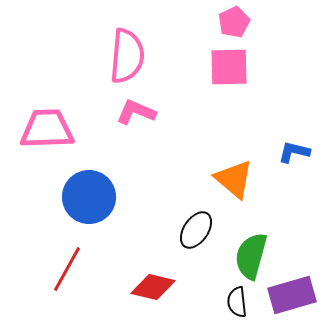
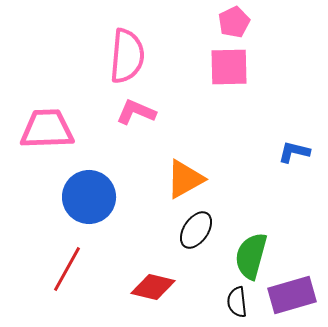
orange triangle: moved 49 px left; rotated 51 degrees clockwise
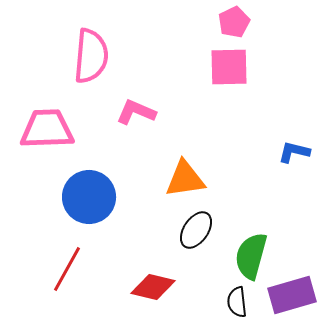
pink semicircle: moved 36 px left
orange triangle: rotated 21 degrees clockwise
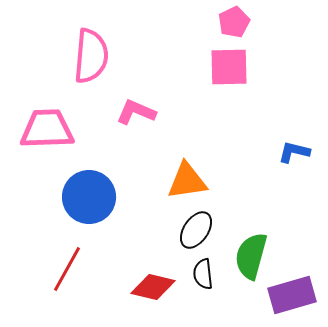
orange triangle: moved 2 px right, 2 px down
black semicircle: moved 34 px left, 28 px up
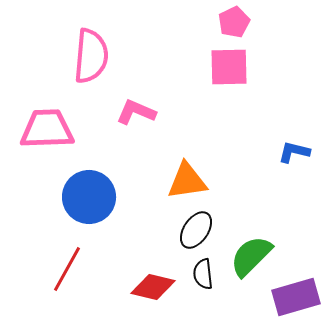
green semicircle: rotated 30 degrees clockwise
purple rectangle: moved 4 px right, 2 px down
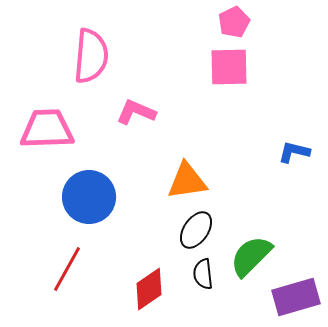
red diamond: moved 4 px left, 2 px down; rotated 48 degrees counterclockwise
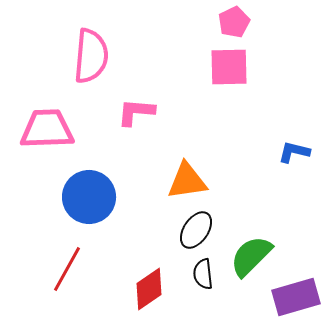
pink L-shape: rotated 18 degrees counterclockwise
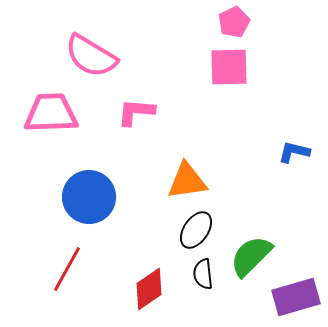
pink semicircle: rotated 116 degrees clockwise
pink trapezoid: moved 4 px right, 16 px up
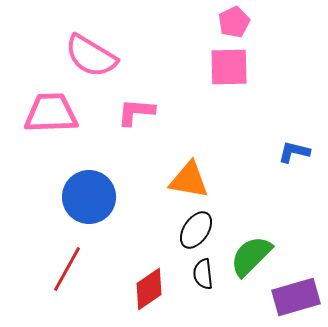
orange triangle: moved 2 px right, 1 px up; rotated 18 degrees clockwise
